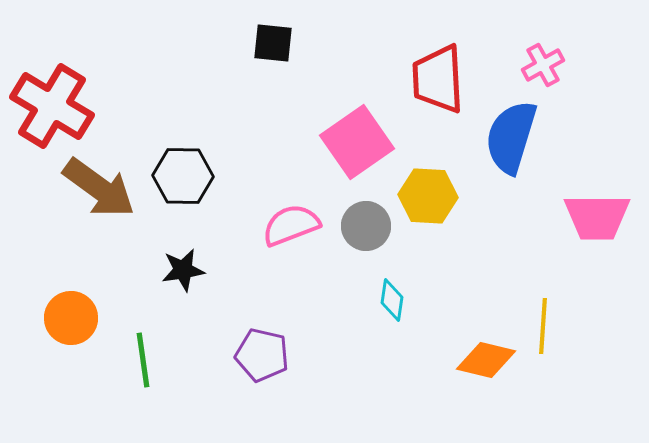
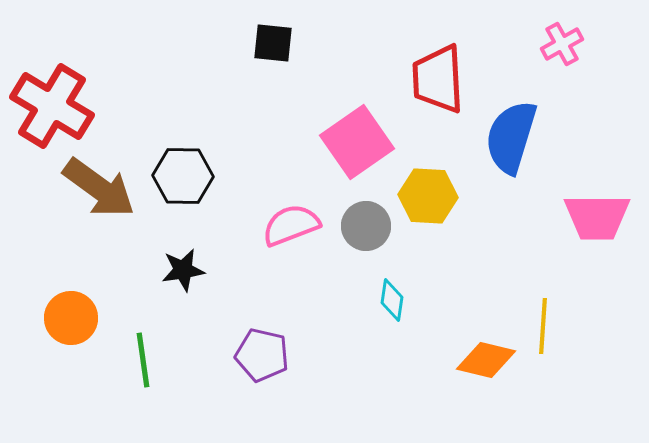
pink cross: moved 19 px right, 21 px up
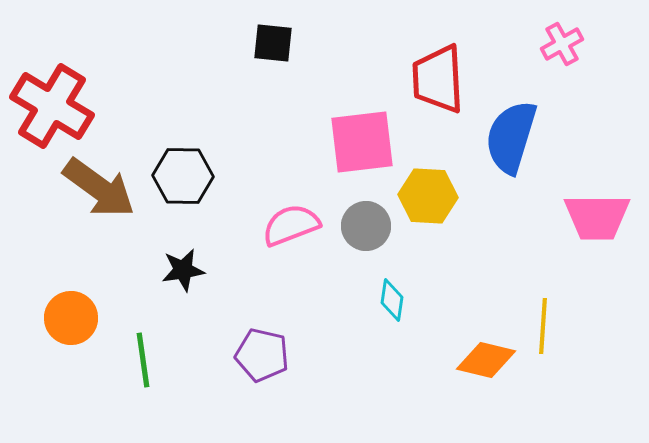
pink square: moved 5 px right; rotated 28 degrees clockwise
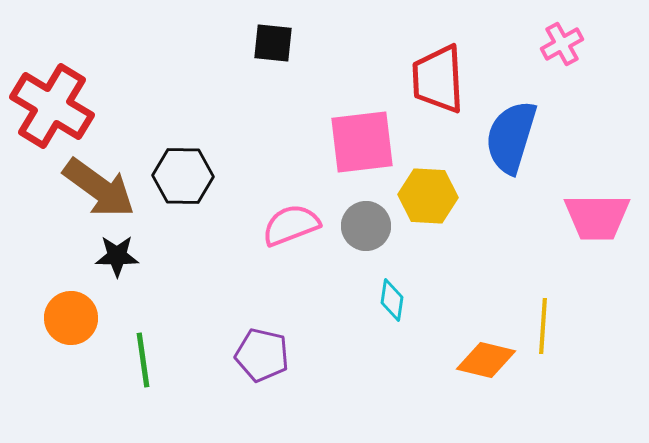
black star: moved 66 px left, 14 px up; rotated 9 degrees clockwise
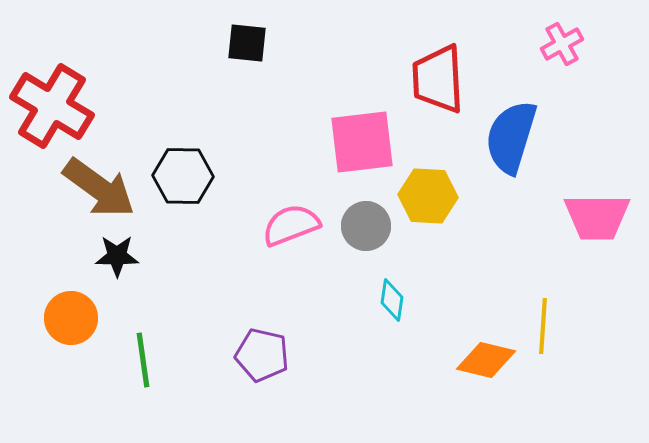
black square: moved 26 px left
